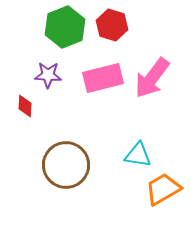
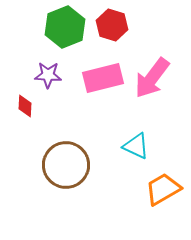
cyan triangle: moved 2 px left, 9 px up; rotated 16 degrees clockwise
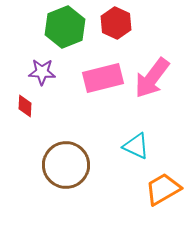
red hexagon: moved 4 px right, 2 px up; rotated 8 degrees clockwise
purple star: moved 6 px left, 3 px up
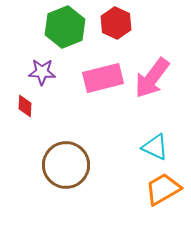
cyan triangle: moved 19 px right, 1 px down
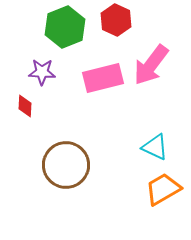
red hexagon: moved 3 px up
pink arrow: moved 1 px left, 13 px up
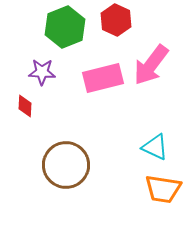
orange trapezoid: rotated 141 degrees counterclockwise
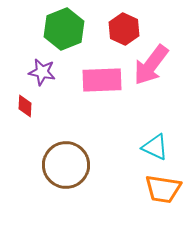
red hexagon: moved 8 px right, 9 px down
green hexagon: moved 1 px left, 2 px down
purple star: rotated 8 degrees clockwise
pink rectangle: moved 1 px left, 2 px down; rotated 12 degrees clockwise
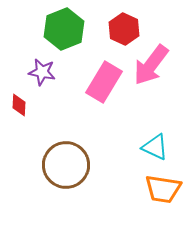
pink rectangle: moved 2 px right, 2 px down; rotated 57 degrees counterclockwise
red diamond: moved 6 px left, 1 px up
